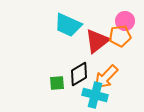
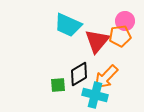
red triangle: rotated 12 degrees counterclockwise
green square: moved 1 px right, 2 px down
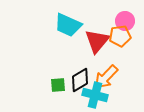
black diamond: moved 1 px right, 6 px down
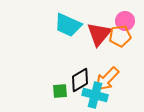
red triangle: moved 2 px right, 7 px up
orange arrow: moved 1 px right, 2 px down
green square: moved 2 px right, 6 px down
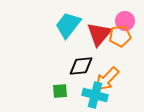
cyan trapezoid: rotated 104 degrees clockwise
black diamond: moved 1 px right, 14 px up; rotated 25 degrees clockwise
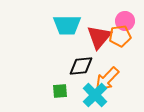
cyan trapezoid: moved 1 px left; rotated 128 degrees counterclockwise
red triangle: moved 3 px down
cyan cross: rotated 30 degrees clockwise
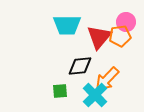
pink circle: moved 1 px right, 1 px down
black diamond: moved 1 px left
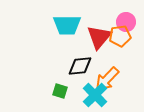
green square: rotated 21 degrees clockwise
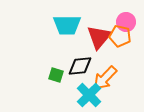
orange pentagon: rotated 20 degrees clockwise
orange arrow: moved 2 px left, 1 px up
green square: moved 4 px left, 16 px up
cyan cross: moved 6 px left
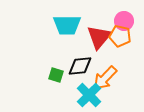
pink circle: moved 2 px left, 1 px up
